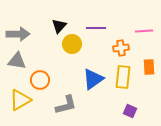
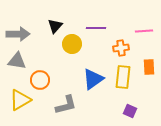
black triangle: moved 4 px left
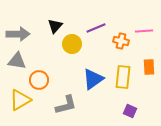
purple line: rotated 24 degrees counterclockwise
orange cross: moved 7 px up; rotated 21 degrees clockwise
orange circle: moved 1 px left
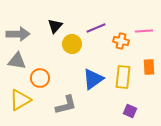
orange circle: moved 1 px right, 2 px up
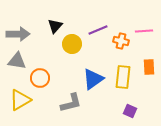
purple line: moved 2 px right, 2 px down
gray L-shape: moved 5 px right, 2 px up
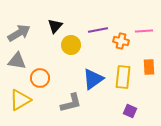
purple line: rotated 12 degrees clockwise
gray arrow: moved 1 px right, 1 px up; rotated 30 degrees counterclockwise
yellow circle: moved 1 px left, 1 px down
